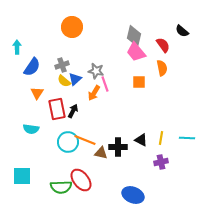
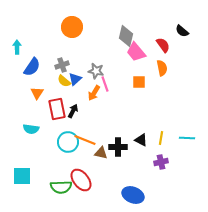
gray diamond: moved 8 px left
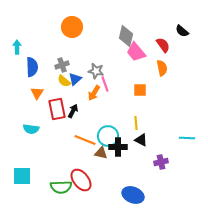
blue semicircle: rotated 36 degrees counterclockwise
orange square: moved 1 px right, 8 px down
yellow line: moved 25 px left, 15 px up; rotated 16 degrees counterclockwise
cyan circle: moved 40 px right, 6 px up
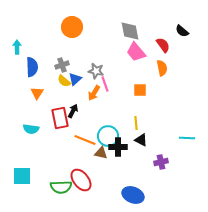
gray diamond: moved 4 px right, 5 px up; rotated 25 degrees counterclockwise
red rectangle: moved 3 px right, 9 px down
